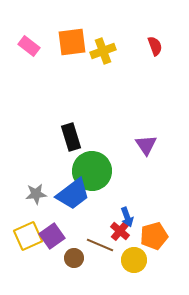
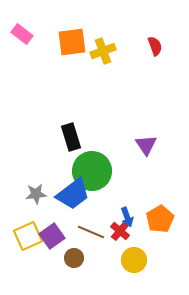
pink rectangle: moved 7 px left, 12 px up
orange pentagon: moved 6 px right, 17 px up; rotated 16 degrees counterclockwise
brown line: moved 9 px left, 13 px up
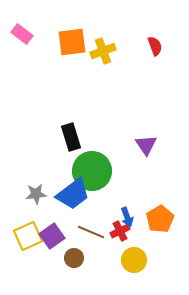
red cross: rotated 24 degrees clockwise
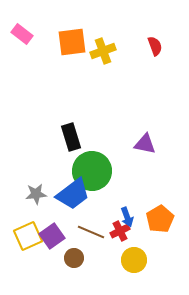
purple triangle: moved 1 px left, 1 px up; rotated 45 degrees counterclockwise
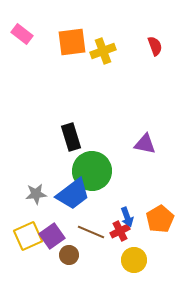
brown circle: moved 5 px left, 3 px up
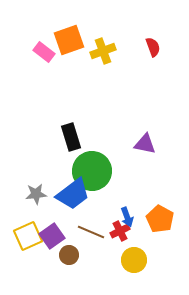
pink rectangle: moved 22 px right, 18 px down
orange square: moved 3 px left, 2 px up; rotated 12 degrees counterclockwise
red semicircle: moved 2 px left, 1 px down
orange pentagon: rotated 12 degrees counterclockwise
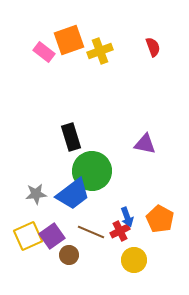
yellow cross: moved 3 px left
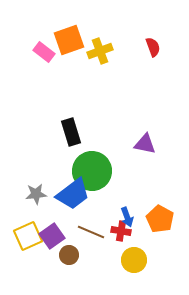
black rectangle: moved 5 px up
red cross: moved 1 px right; rotated 36 degrees clockwise
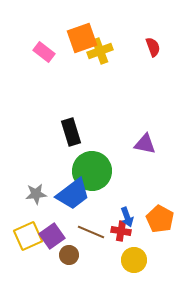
orange square: moved 13 px right, 2 px up
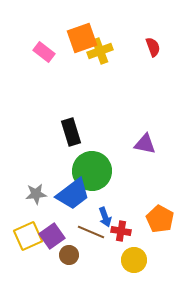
blue arrow: moved 22 px left
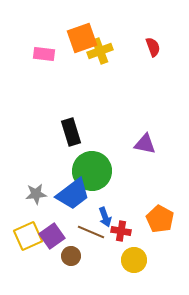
pink rectangle: moved 2 px down; rotated 30 degrees counterclockwise
brown circle: moved 2 px right, 1 px down
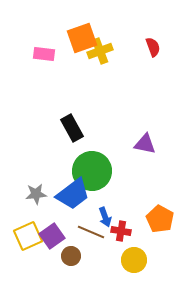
black rectangle: moved 1 px right, 4 px up; rotated 12 degrees counterclockwise
